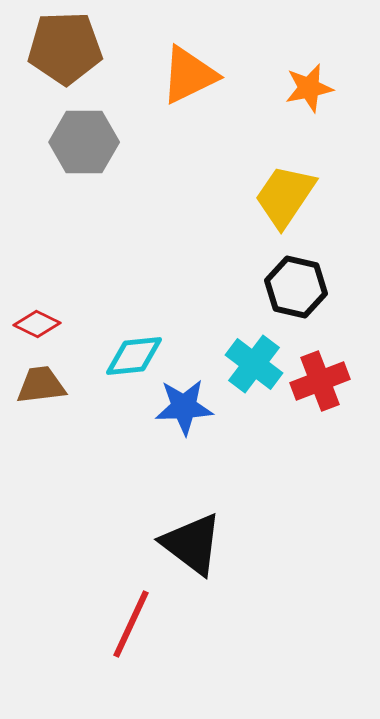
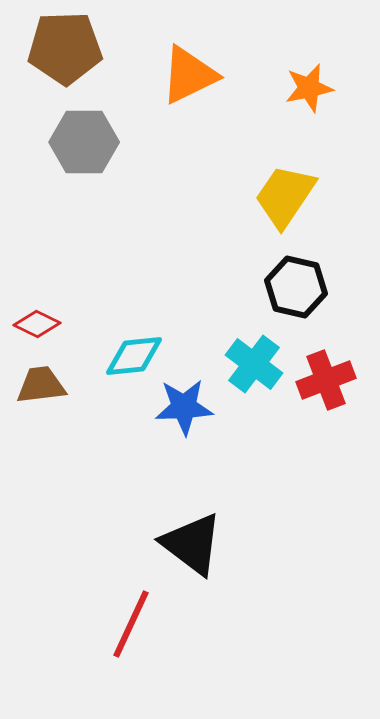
red cross: moved 6 px right, 1 px up
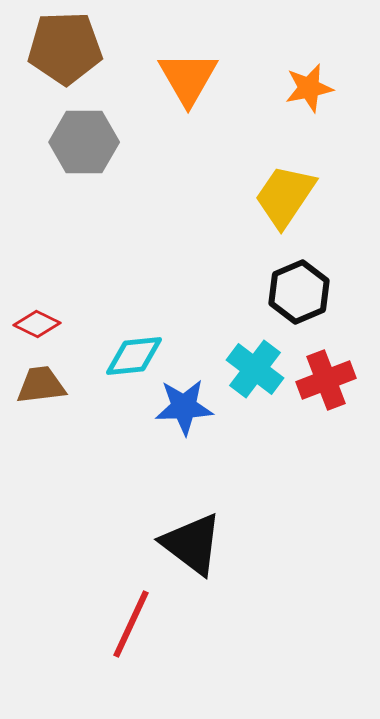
orange triangle: moved 1 px left, 3 px down; rotated 34 degrees counterclockwise
black hexagon: moved 3 px right, 5 px down; rotated 24 degrees clockwise
cyan cross: moved 1 px right, 5 px down
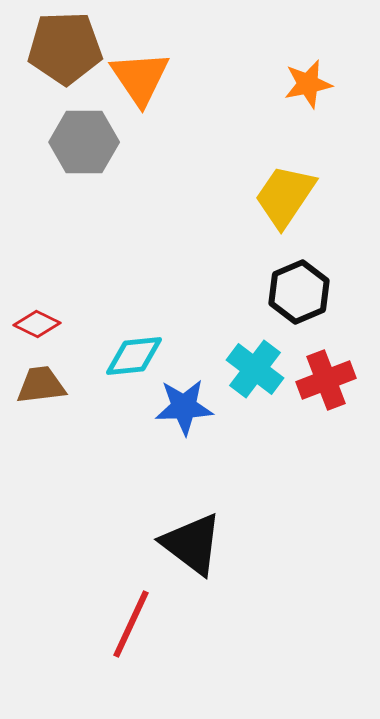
orange triangle: moved 48 px left; rotated 4 degrees counterclockwise
orange star: moved 1 px left, 4 px up
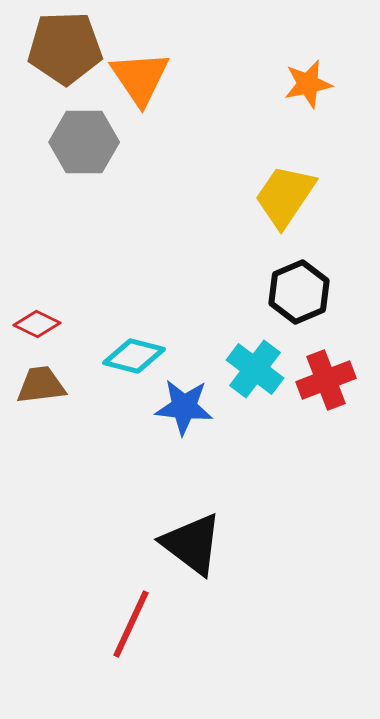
cyan diamond: rotated 20 degrees clockwise
blue star: rotated 8 degrees clockwise
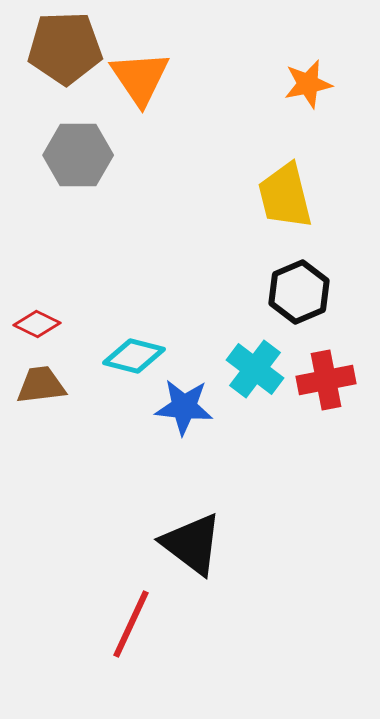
gray hexagon: moved 6 px left, 13 px down
yellow trapezoid: rotated 48 degrees counterclockwise
red cross: rotated 10 degrees clockwise
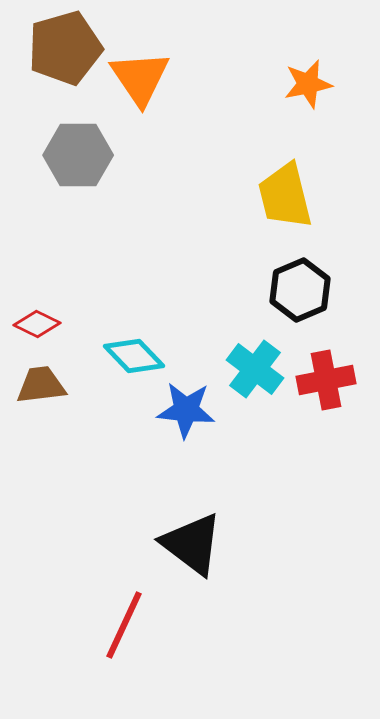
brown pentagon: rotated 14 degrees counterclockwise
black hexagon: moved 1 px right, 2 px up
cyan diamond: rotated 32 degrees clockwise
blue star: moved 2 px right, 3 px down
red line: moved 7 px left, 1 px down
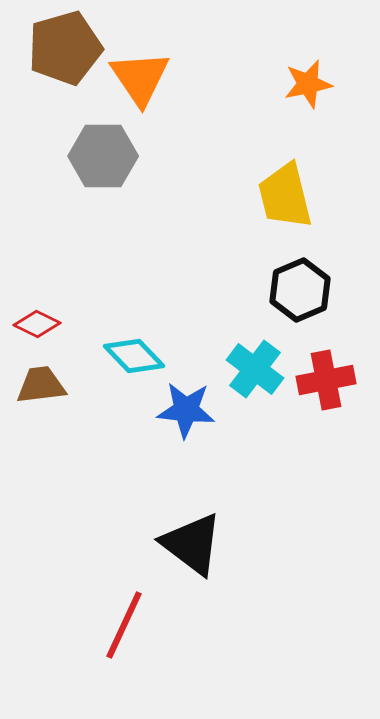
gray hexagon: moved 25 px right, 1 px down
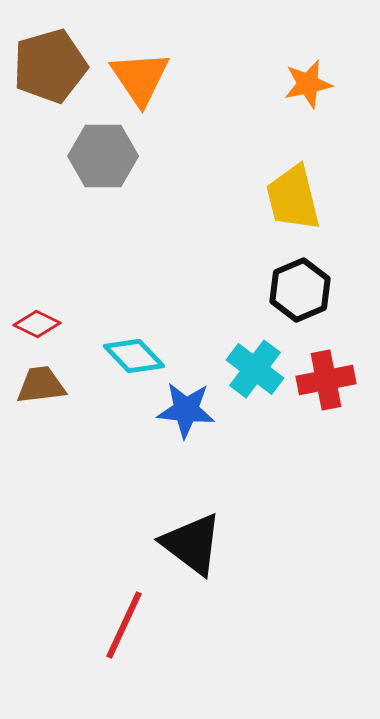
brown pentagon: moved 15 px left, 18 px down
yellow trapezoid: moved 8 px right, 2 px down
